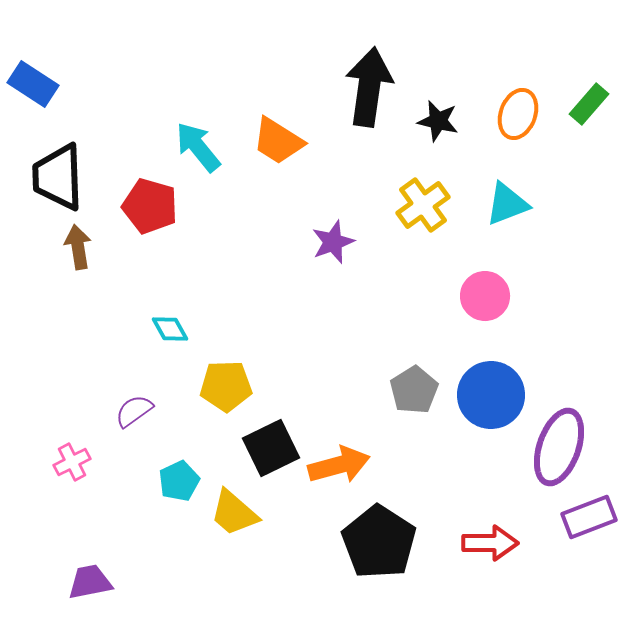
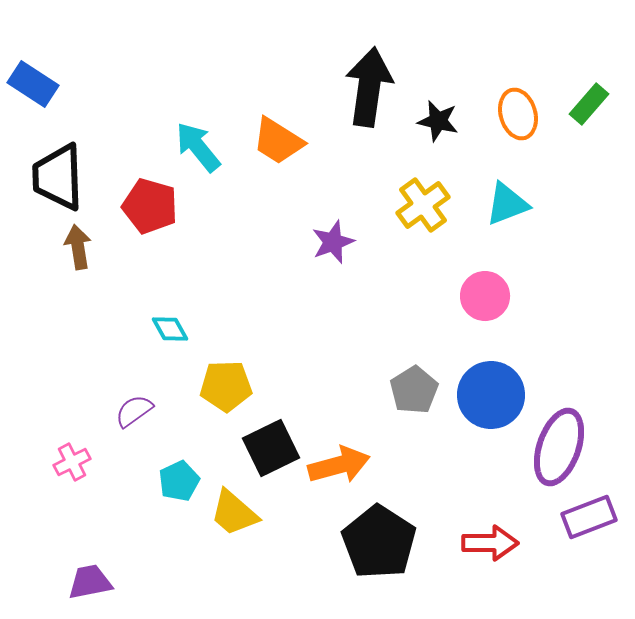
orange ellipse: rotated 36 degrees counterclockwise
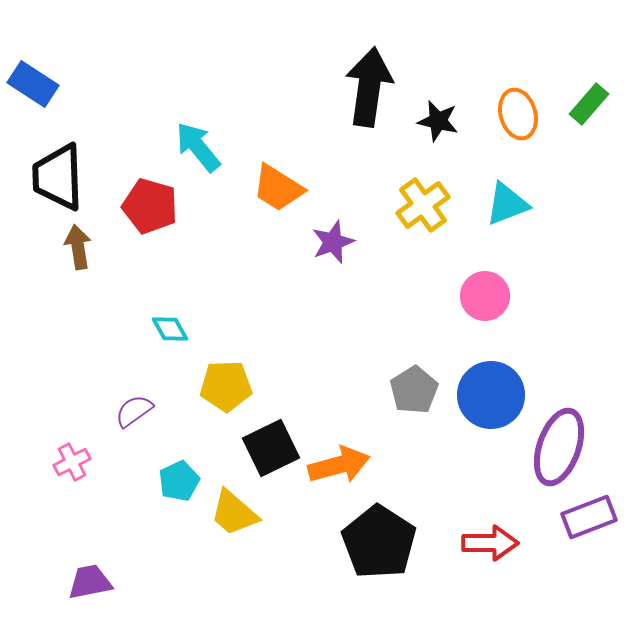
orange trapezoid: moved 47 px down
